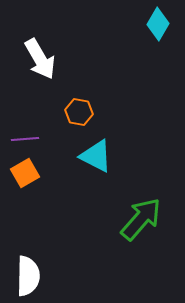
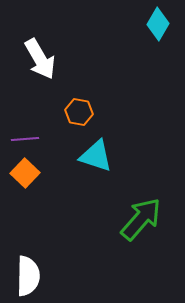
cyan triangle: rotated 9 degrees counterclockwise
orange square: rotated 16 degrees counterclockwise
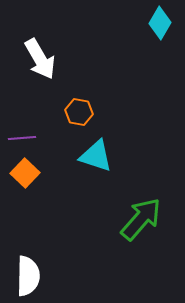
cyan diamond: moved 2 px right, 1 px up
purple line: moved 3 px left, 1 px up
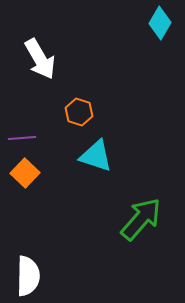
orange hexagon: rotated 8 degrees clockwise
